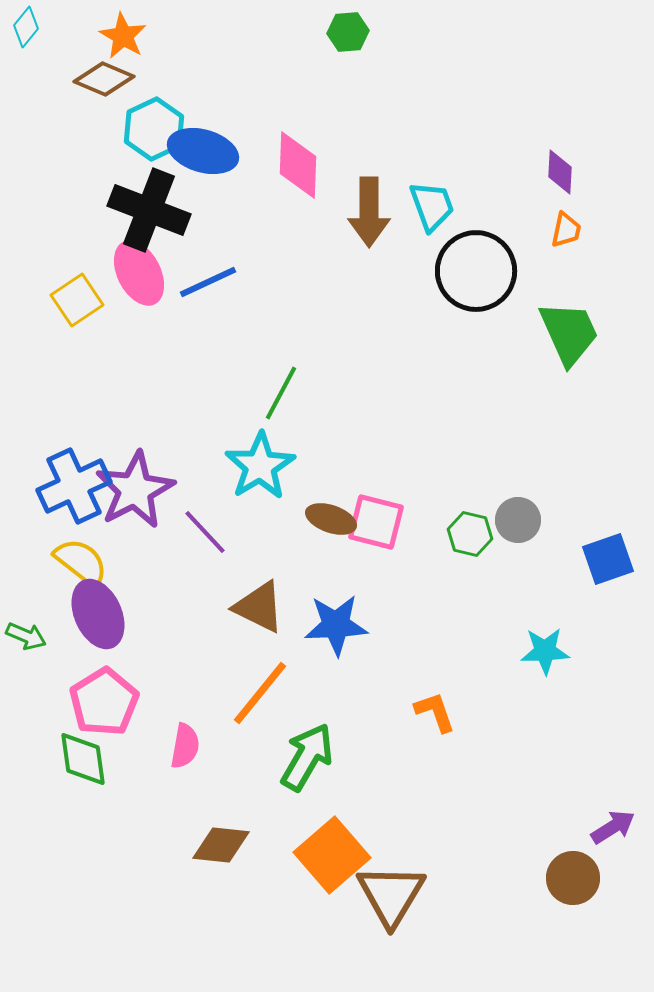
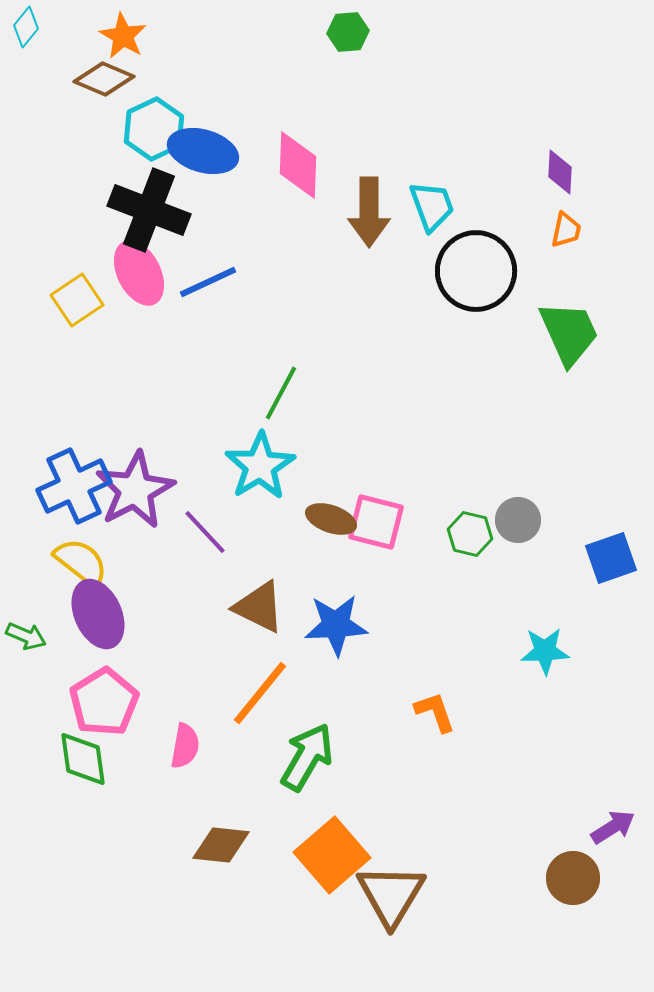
blue square at (608, 559): moved 3 px right, 1 px up
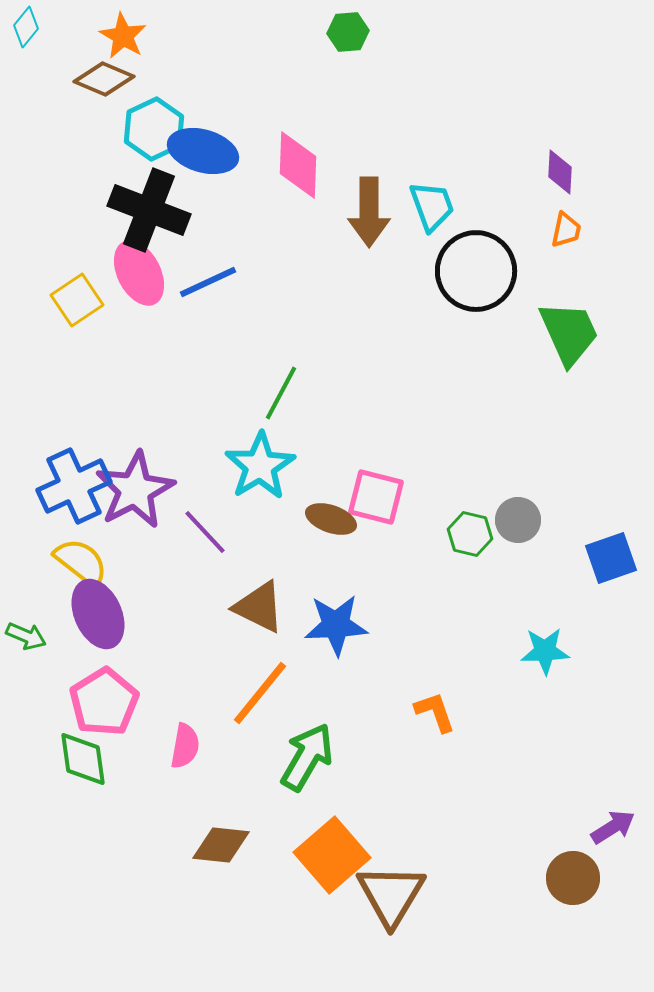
pink square at (376, 522): moved 25 px up
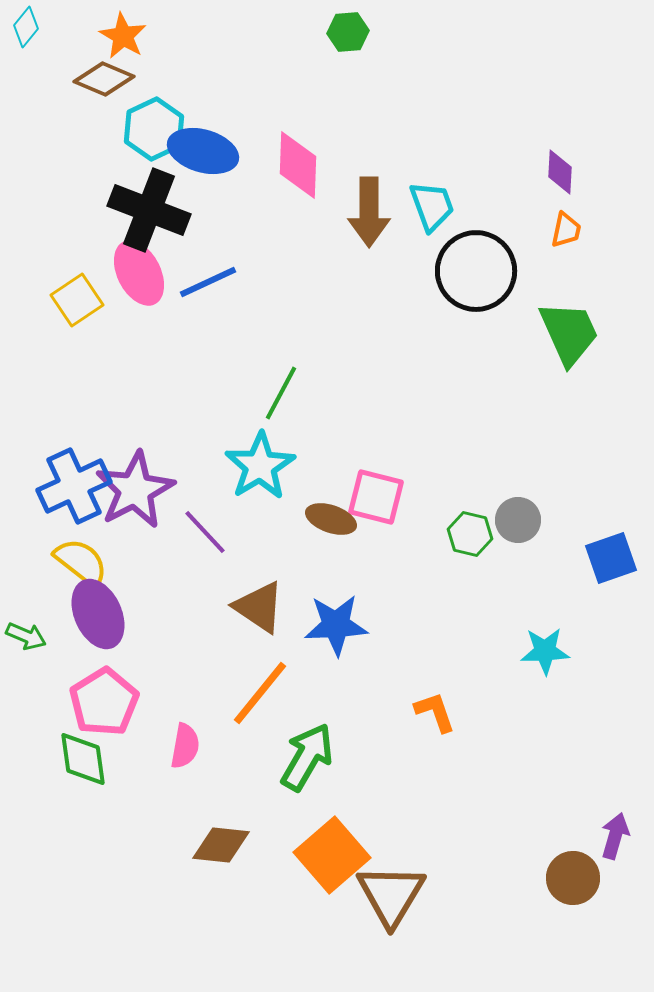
brown triangle at (259, 607): rotated 8 degrees clockwise
purple arrow at (613, 827): moved 2 px right, 9 px down; rotated 42 degrees counterclockwise
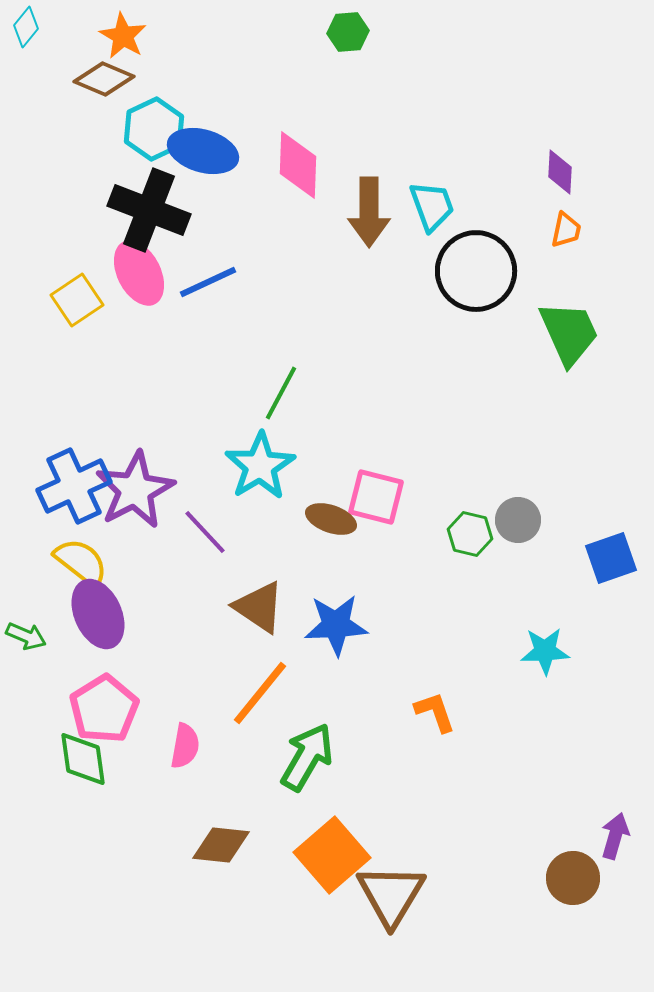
pink pentagon at (104, 702): moved 7 px down
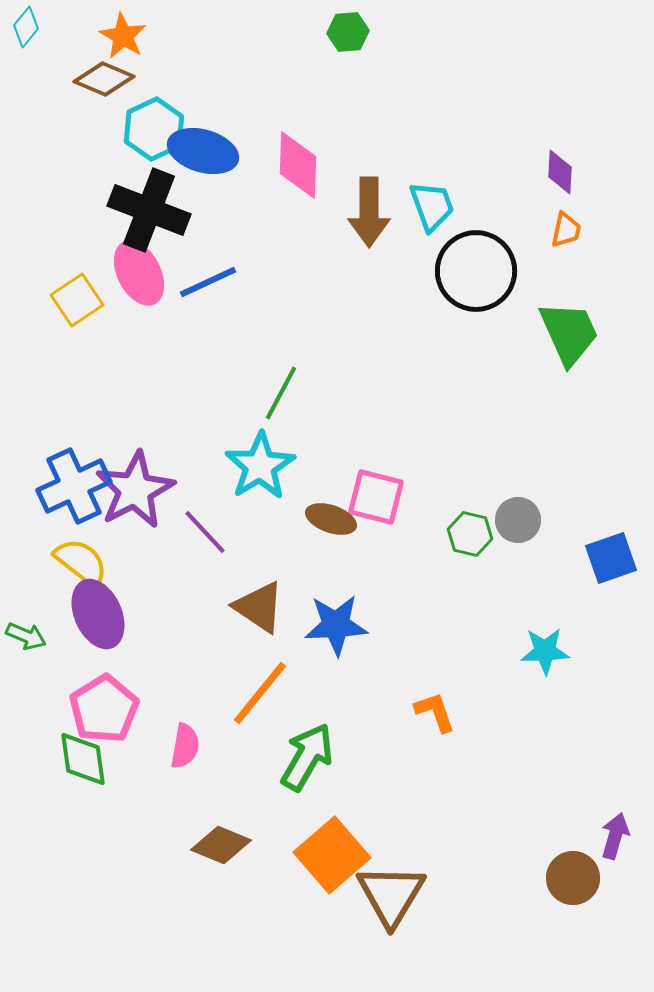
brown diamond at (221, 845): rotated 16 degrees clockwise
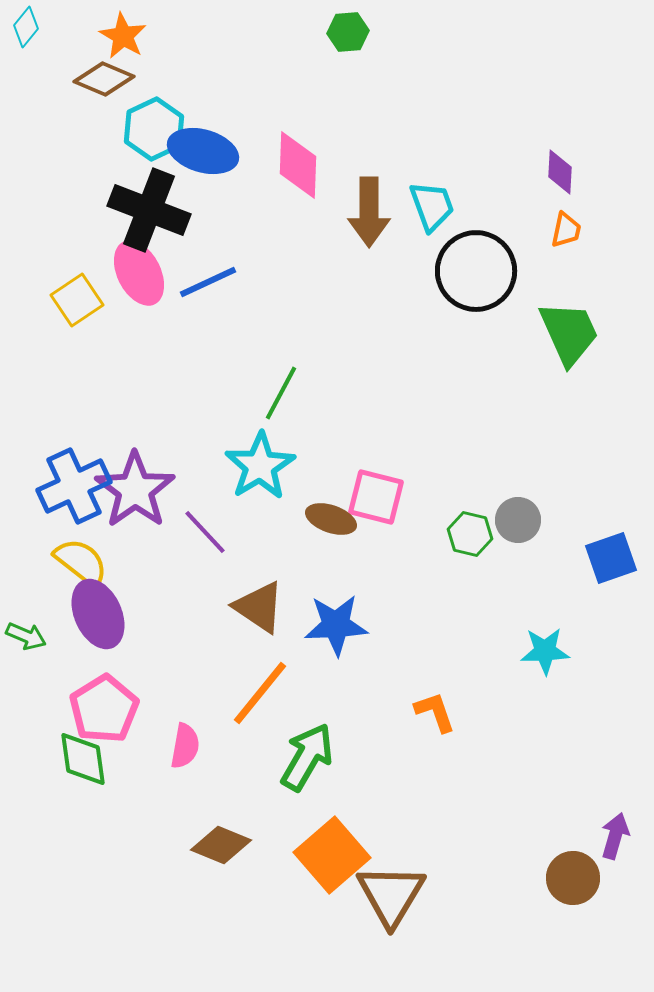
purple star at (135, 490): rotated 8 degrees counterclockwise
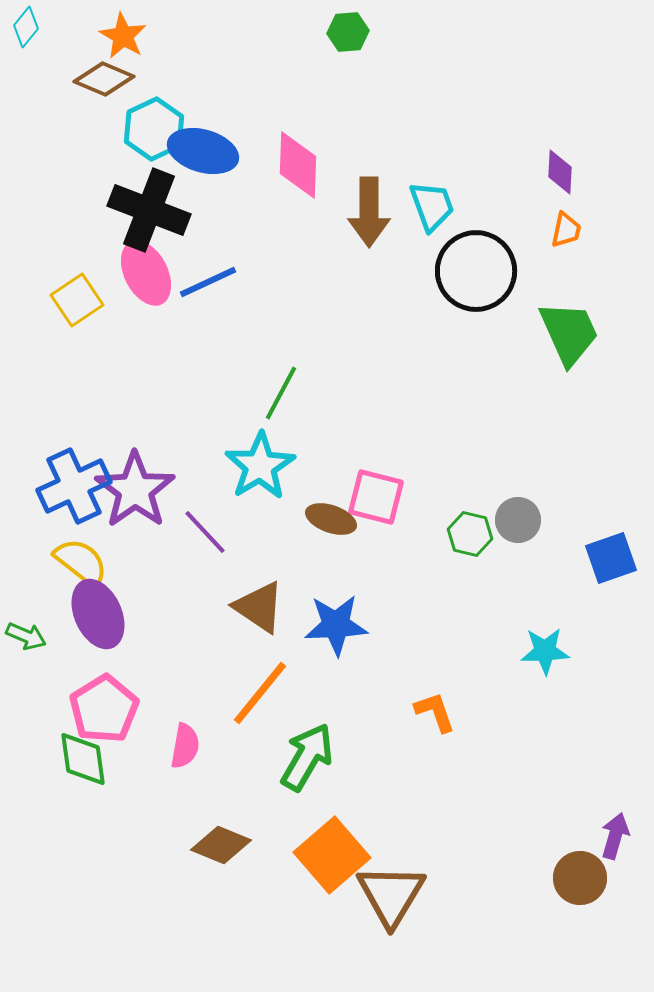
pink ellipse at (139, 273): moved 7 px right
brown circle at (573, 878): moved 7 px right
